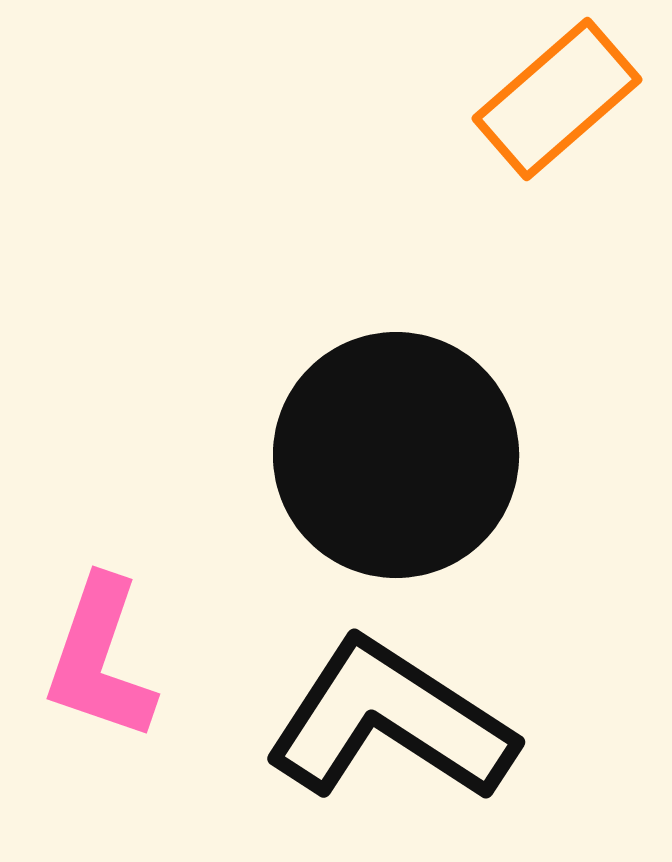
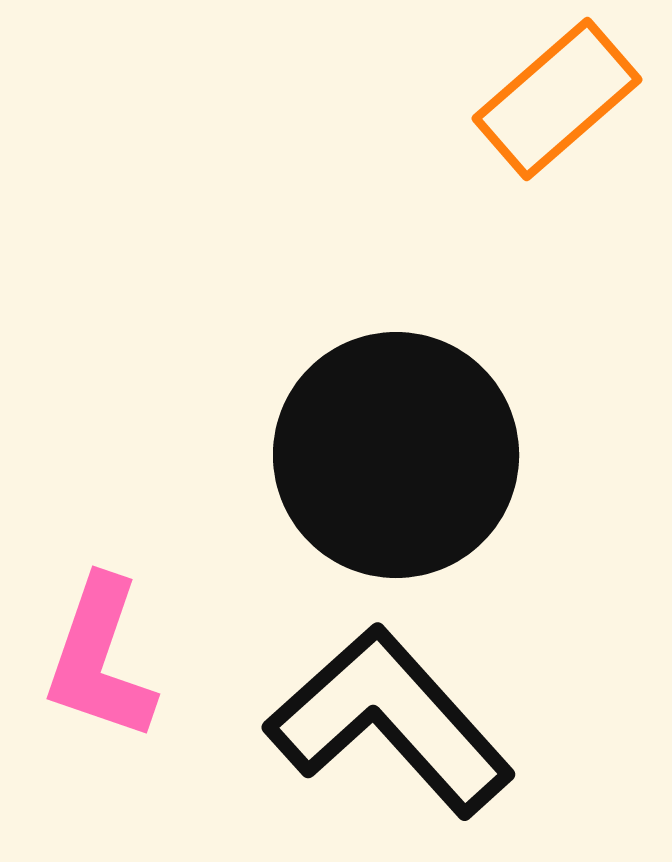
black L-shape: rotated 15 degrees clockwise
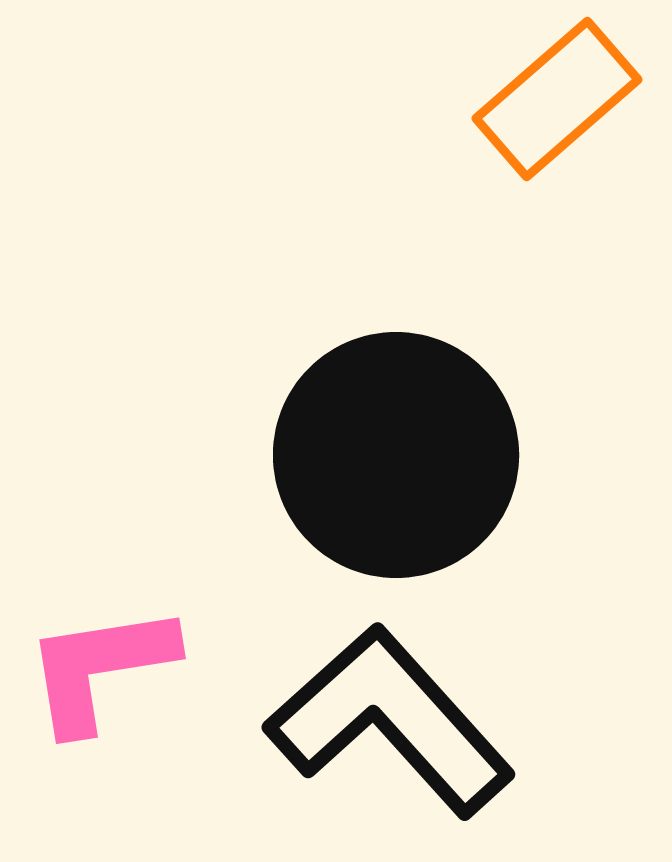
pink L-shape: moved 9 px down; rotated 62 degrees clockwise
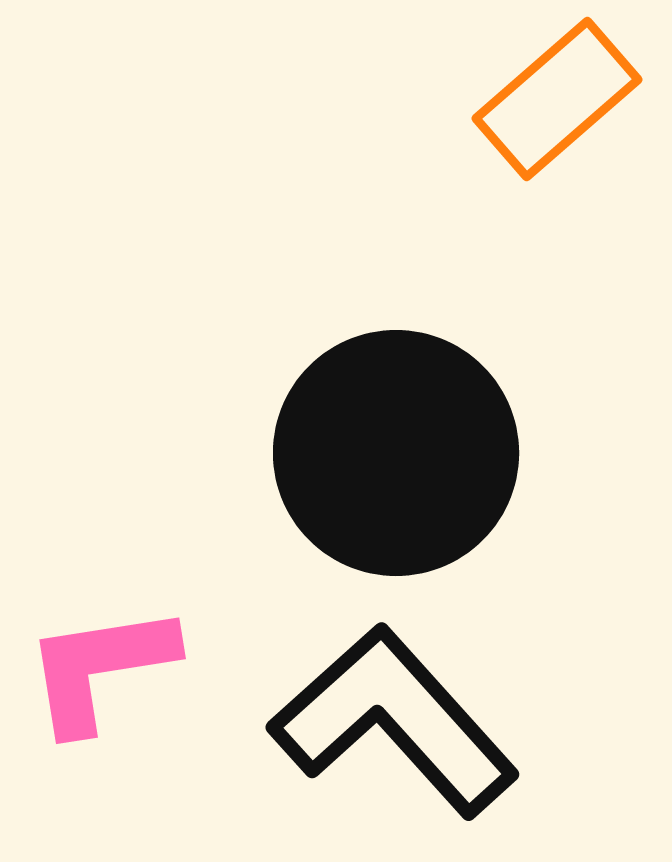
black circle: moved 2 px up
black L-shape: moved 4 px right
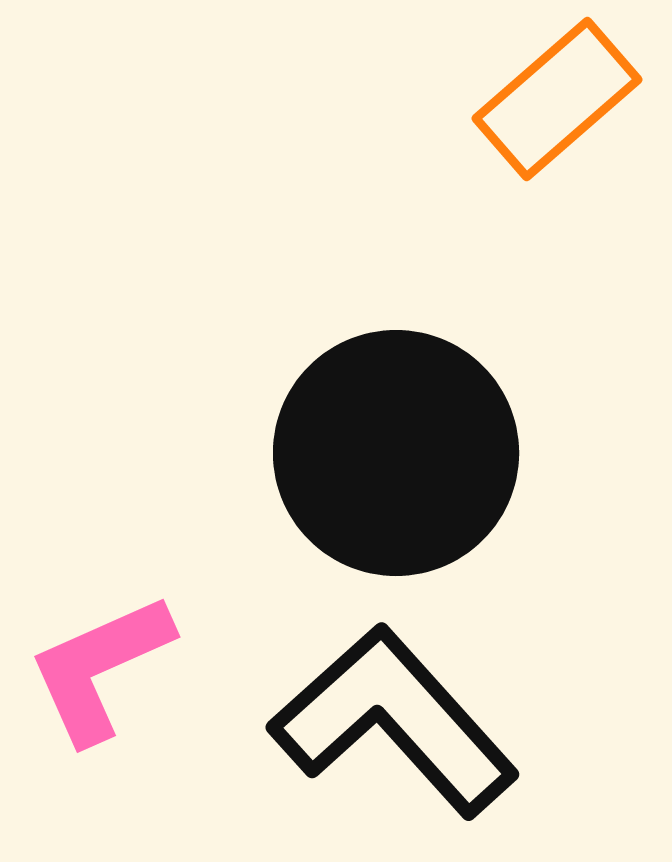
pink L-shape: rotated 15 degrees counterclockwise
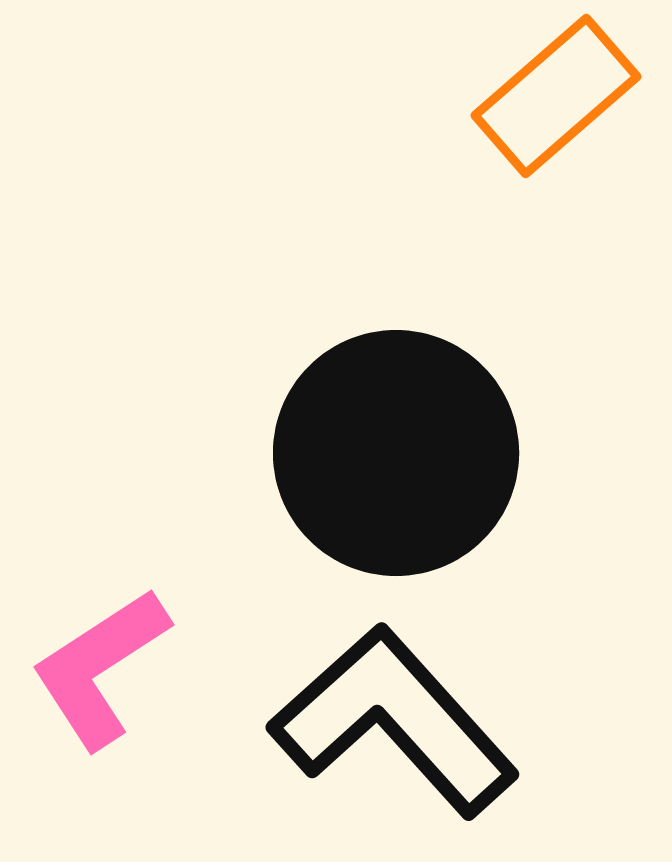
orange rectangle: moved 1 px left, 3 px up
pink L-shape: rotated 9 degrees counterclockwise
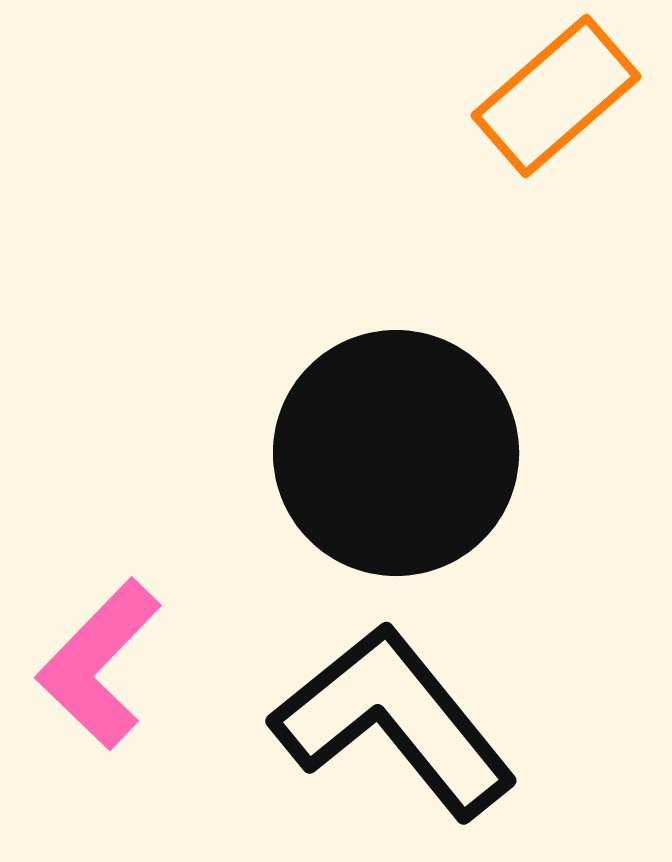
pink L-shape: moved 1 px left, 4 px up; rotated 13 degrees counterclockwise
black L-shape: rotated 3 degrees clockwise
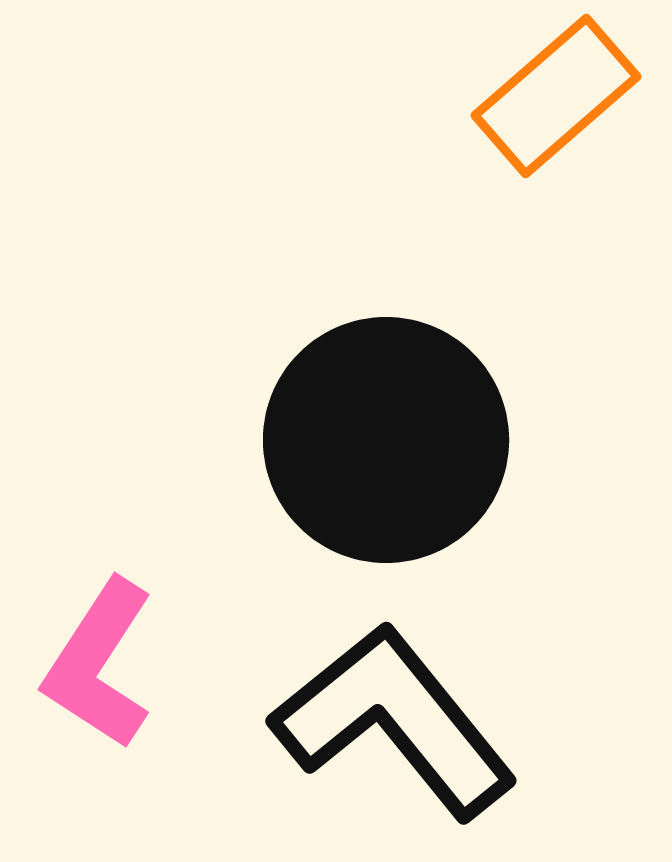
black circle: moved 10 px left, 13 px up
pink L-shape: rotated 11 degrees counterclockwise
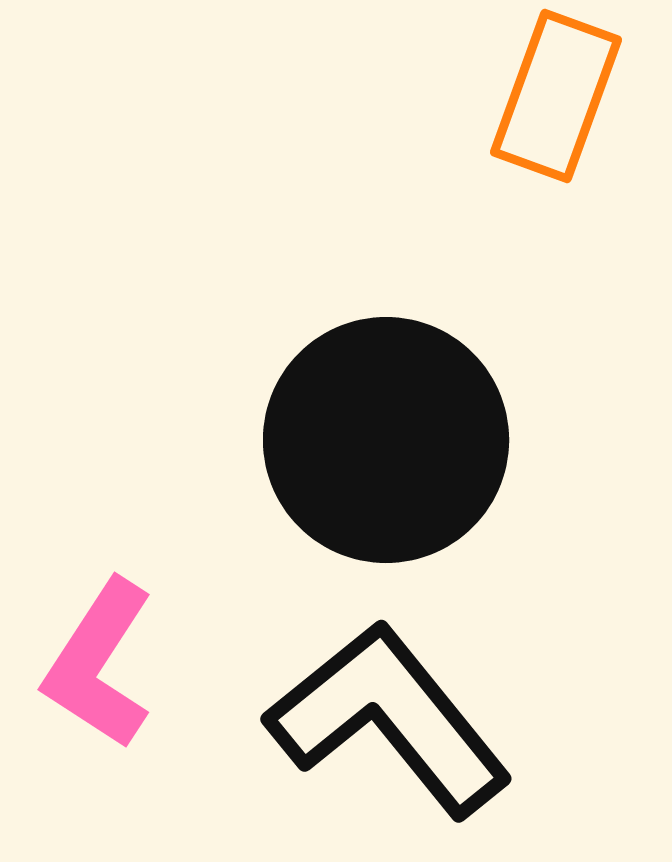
orange rectangle: rotated 29 degrees counterclockwise
black L-shape: moved 5 px left, 2 px up
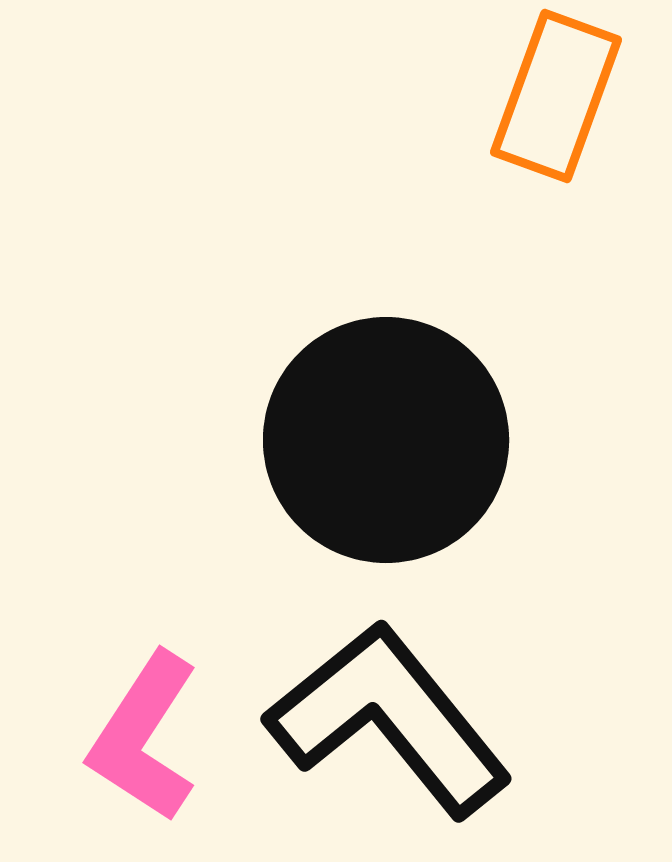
pink L-shape: moved 45 px right, 73 px down
